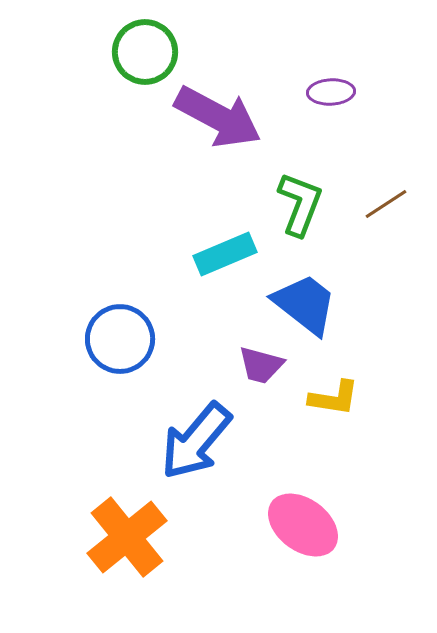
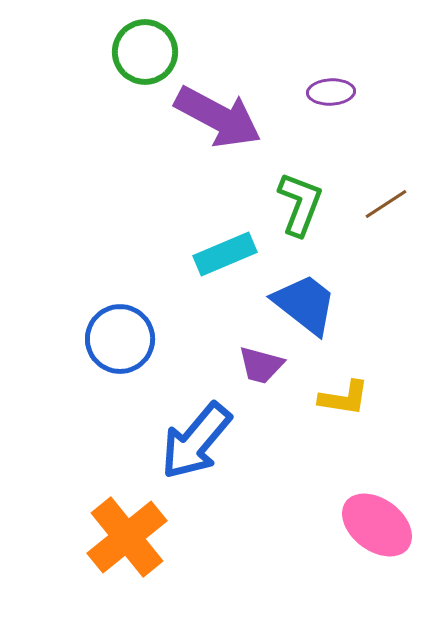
yellow L-shape: moved 10 px right
pink ellipse: moved 74 px right
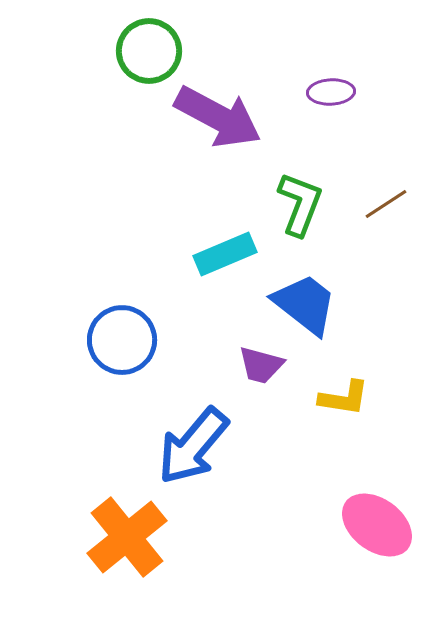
green circle: moved 4 px right, 1 px up
blue circle: moved 2 px right, 1 px down
blue arrow: moved 3 px left, 5 px down
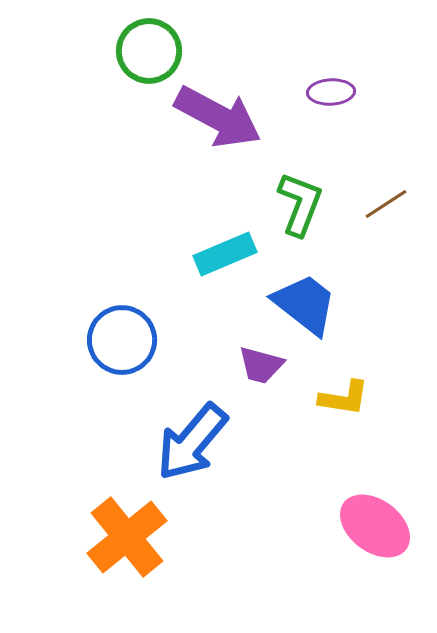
blue arrow: moved 1 px left, 4 px up
pink ellipse: moved 2 px left, 1 px down
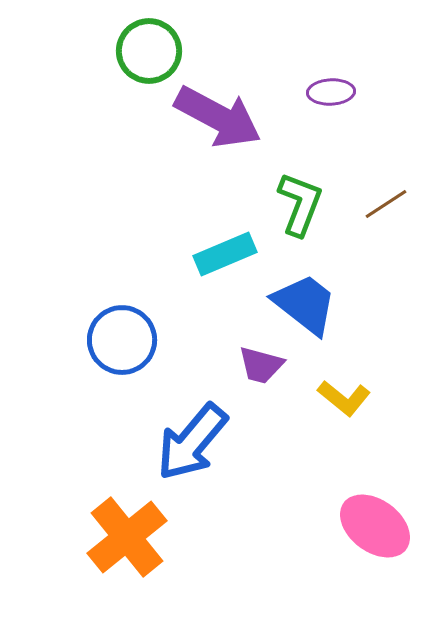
yellow L-shape: rotated 30 degrees clockwise
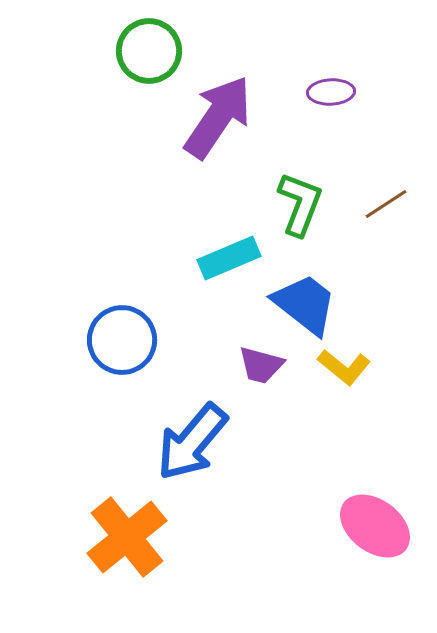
purple arrow: rotated 84 degrees counterclockwise
cyan rectangle: moved 4 px right, 4 px down
yellow L-shape: moved 31 px up
